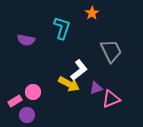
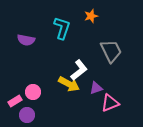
orange star: moved 1 px left, 3 px down; rotated 16 degrees clockwise
pink triangle: moved 1 px left, 4 px down
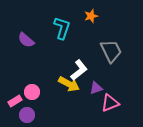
purple semicircle: rotated 30 degrees clockwise
pink circle: moved 1 px left
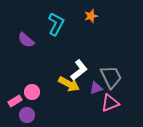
cyan L-shape: moved 6 px left, 4 px up; rotated 10 degrees clockwise
gray trapezoid: moved 26 px down
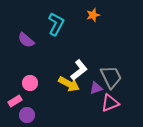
orange star: moved 2 px right, 1 px up
pink circle: moved 2 px left, 9 px up
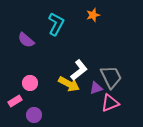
purple circle: moved 7 px right
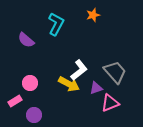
gray trapezoid: moved 4 px right, 5 px up; rotated 15 degrees counterclockwise
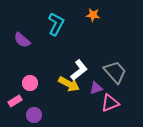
orange star: rotated 24 degrees clockwise
purple semicircle: moved 4 px left
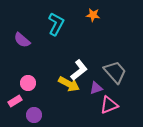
pink circle: moved 2 px left
pink triangle: moved 1 px left, 2 px down
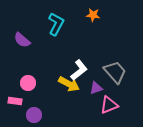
pink rectangle: rotated 40 degrees clockwise
